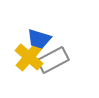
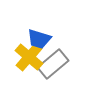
gray rectangle: moved 4 px down; rotated 12 degrees counterclockwise
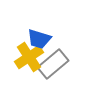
yellow cross: rotated 16 degrees clockwise
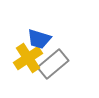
yellow cross: moved 1 px left, 1 px down
